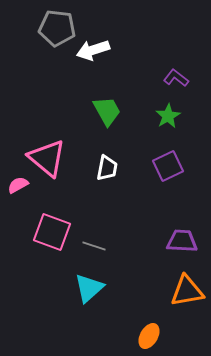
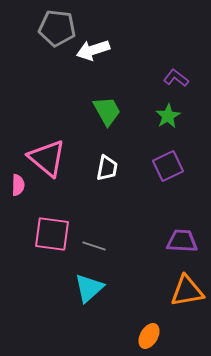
pink semicircle: rotated 120 degrees clockwise
pink square: moved 2 px down; rotated 12 degrees counterclockwise
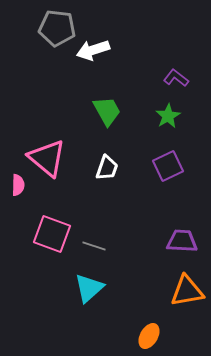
white trapezoid: rotated 8 degrees clockwise
pink square: rotated 12 degrees clockwise
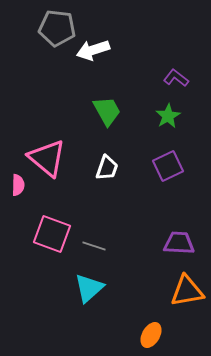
purple trapezoid: moved 3 px left, 2 px down
orange ellipse: moved 2 px right, 1 px up
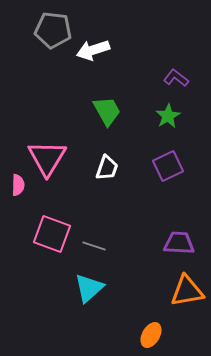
gray pentagon: moved 4 px left, 2 px down
pink triangle: rotated 21 degrees clockwise
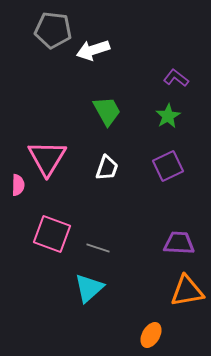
gray line: moved 4 px right, 2 px down
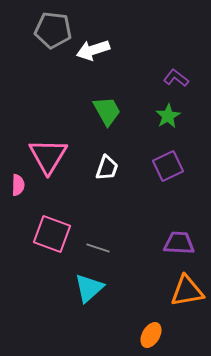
pink triangle: moved 1 px right, 2 px up
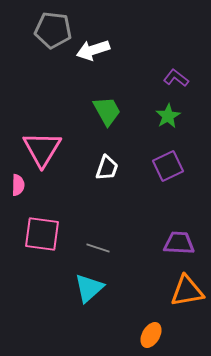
pink triangle: moved 6 px left, 7 px up
pink square: moved 10 px left; rotated 12 degrees counterclockwise
